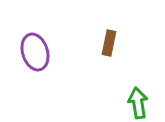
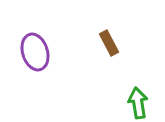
brown rectangle: rotated 40 degrees counterclockwise
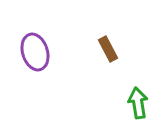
brown rectangle: moved 1 px left, 6 px down
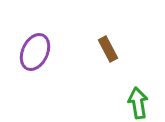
purple ellipse: rotated 42 degrees clockwise
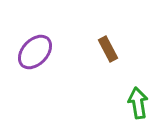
purple ellipse: rotated 18 degrees clockwise
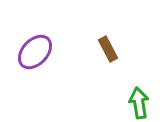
green arrow: moved 1 px right
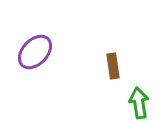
brown rectangle: moved 5 px right, 17 px down; rotated 20 degrees clockwise
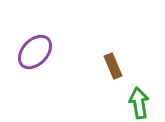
brown rectangle: rotated 15 degrees counterclockwise
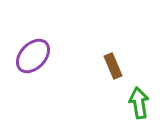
purple ellipse: moved 2 px left, 4 px down
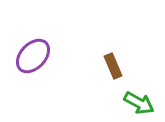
green arrow: rotated 128 degrees clockwise
